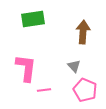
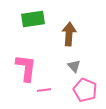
brown arrow: moved 14 px left, 2 px down
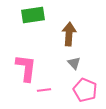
green rectangle: moved 4 px up
gray triangle: moved 3 px up
